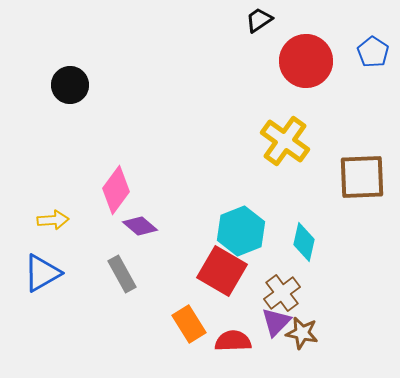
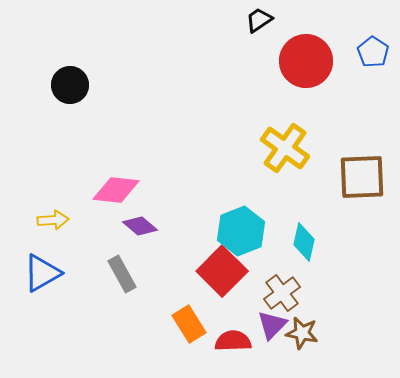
yellow cross: moved 7 px down
pink diamond: rotated 60 degrees clockwise
red square: rotated 15 degrees clockwise
purple triangle: moved 4 px left, 3 px down
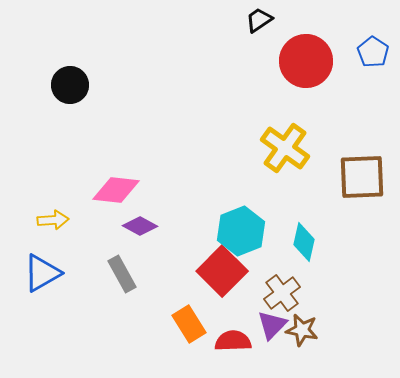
purple diamond: rotated 12 degrees counterclockwise
brown star: moved 3 px up
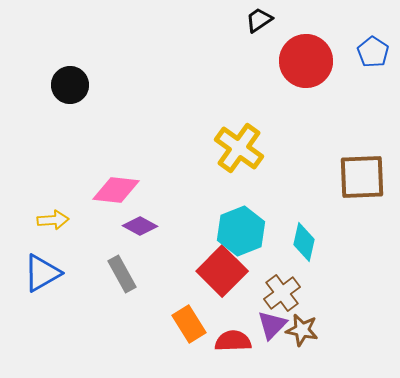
yellow cross: moved 46 px left
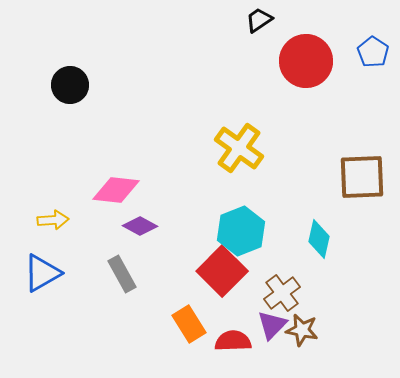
cyan diamond: moved 15 px right, 3 px up
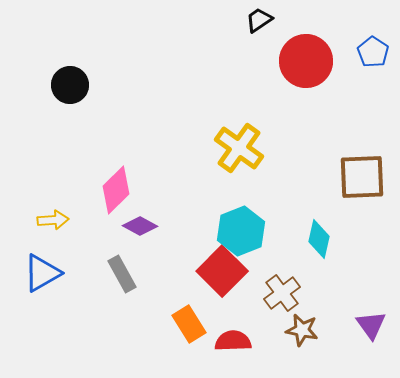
pink diamond: rotated 51 degrees counterclockwise
purple triangle: moved 99 px right; rotated 20 degrees counterclockwise
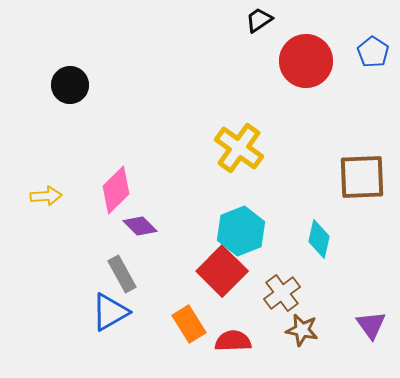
yellow arrow: moved 7 px left, 24 px up
purple diamond: rotated 16 degrees clockwise
blue triangle: moved 68 px right, 39 px down
